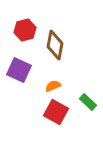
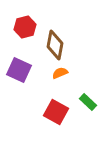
red hexagon: moved 3 px up
orange semicircle: moved 7 px right, 13 px up
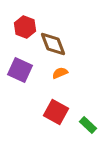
red hexagon: rotated 25 degrees counterclockwise
brown diamond: moved 2 px left, 1 px up; rotated 32 degrees counterclockwise
purple square: moved 1 px right
green rectangle: moved 23 px down
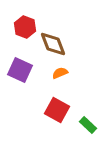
red square: moved 1 px right, 2 px up
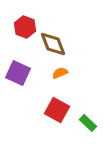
purple square: moved 2 px left, 3 px down
green rectangle: moved 2 px up
